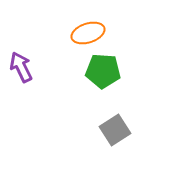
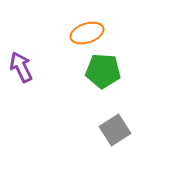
orange ellipse: moved 1 px left
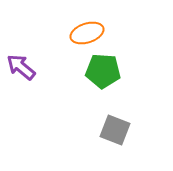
purple arrow: rotated 24 degrees counterclockwise
gray square: rotated 36 degrees counterclockwise
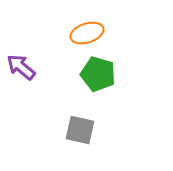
green pentagon: moved 5 px left, 3 px down; rotated 12 degrees clockwise
gray square: moved 35 px left; rotated 8 degrees counterclockwise
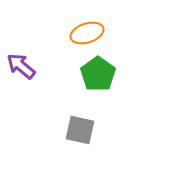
purple arrow: moved 1 px up
green pentagon: rotated 20 degrees clockwise
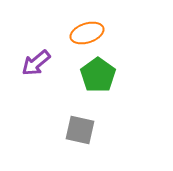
purple arrow: moved 15 px right, 3 px up; rotated 80 degrees counterclockwise
green pentagon: moved 1 px down
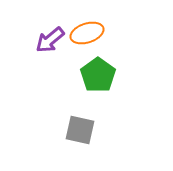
purple arrow: moved 14 px right, 23 px up
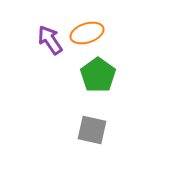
purple arrow: rotated 96 degrees clockwise
gray square: moved 12 px right
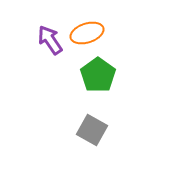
gray square: rotated 16 degrees clockwise
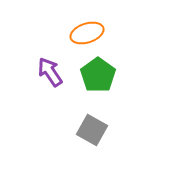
purple arrow: moved 32 px down
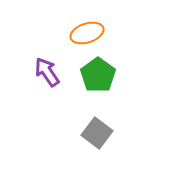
purple arrow: moved 3 px left
gray square: moved 5 px right, 3 px down; rotated 8 degrees clockwise
